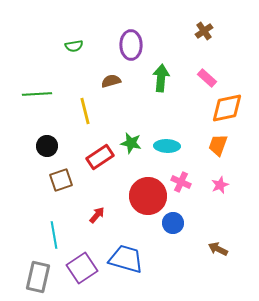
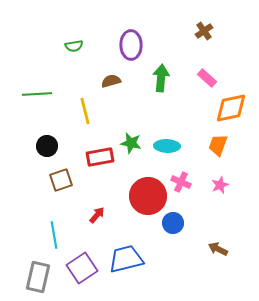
orange diamond: moved 4 px right
red rectangle: rotated 24 degrees clockwise
blue trapezoid: rotated 30 degrees counterclockwise
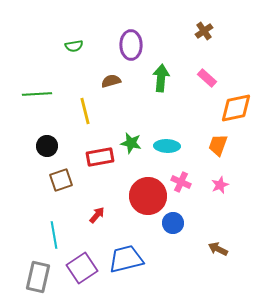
orange diamond: moved 5 px right
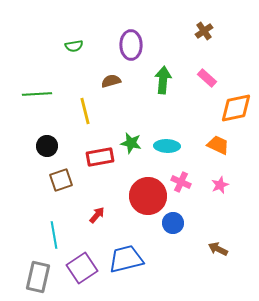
green arrow: moved 2 px right, 2 px down
orange trapezoid: rotated 95 degrees clockwise
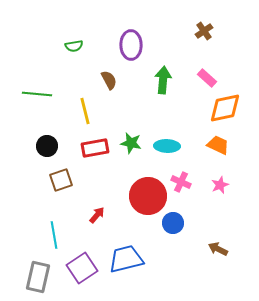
brown semicircle: moved 2 px left, 1 px up; rotated 78 degrees clockwise
green line: rotated 8 degrees clockwise
orange diamond: moved 11 px left
red rectangle: moved 5 px left, 9 px up
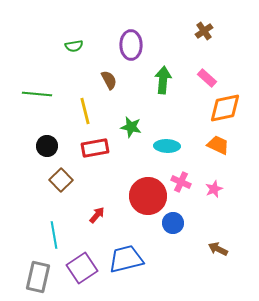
green star: moved 16 px up
brown square: rotated 25 degrees counterclockwise
pink star: moved 6 px left, 4 px down
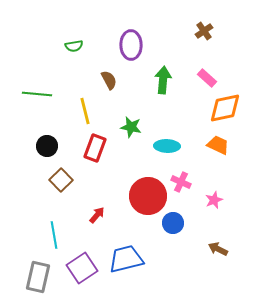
red rectangle: rotated 60 degrees counterclockwise
pink star: moved 11 px down
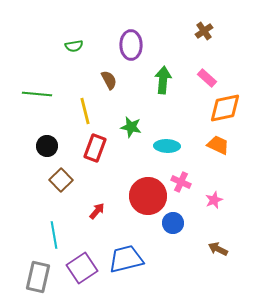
red arrow: moved 4 px up
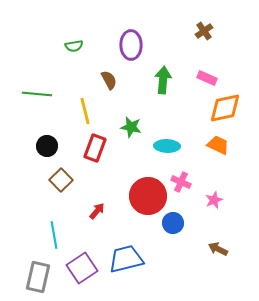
pink rectangle: rotated 18 degrees counterclockwise
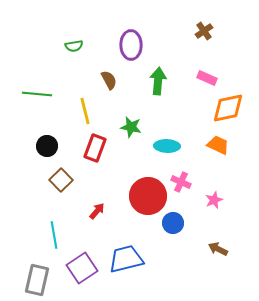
green arrow: moved 5 px left, 1 px down
orange diamond: moved 3 px right
gray rectangle: moved 1 px left, 3 px down
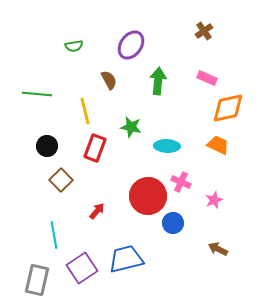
purple ellipse: rotated 36 degrees clockwise
